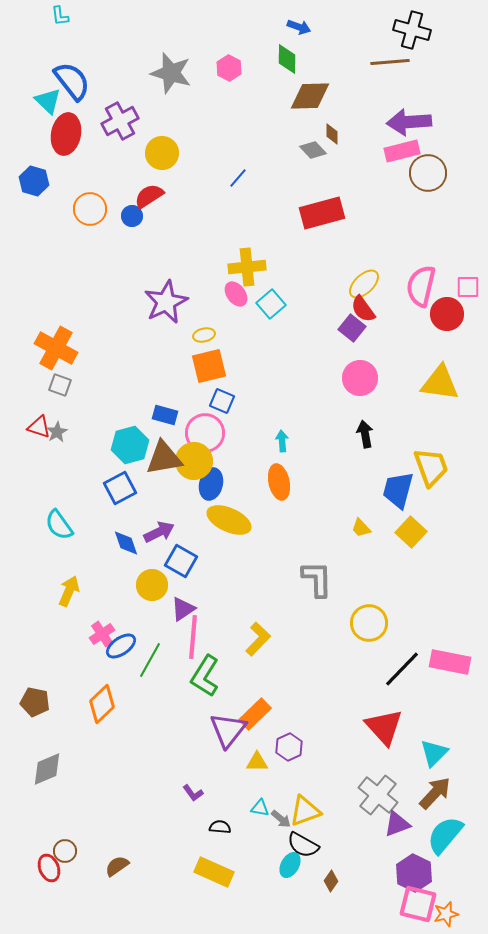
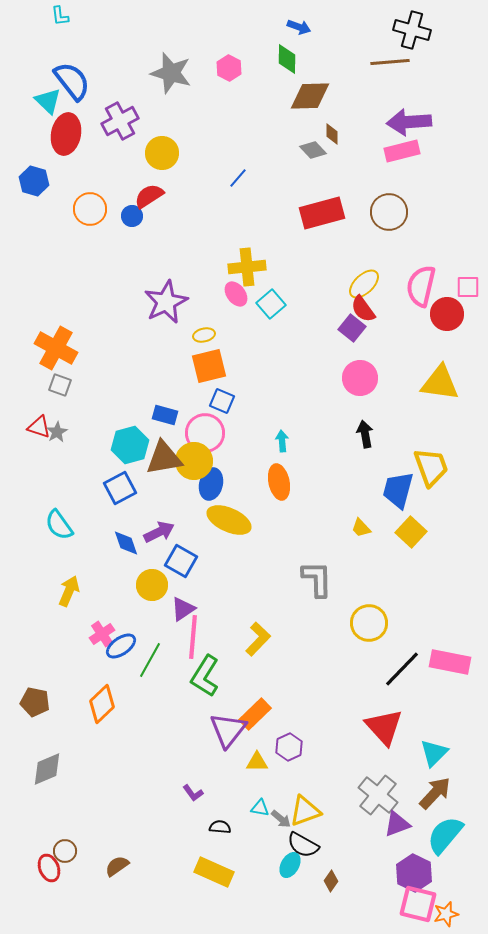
brown circle at (428, 173): moved 39 px left, 39 px down
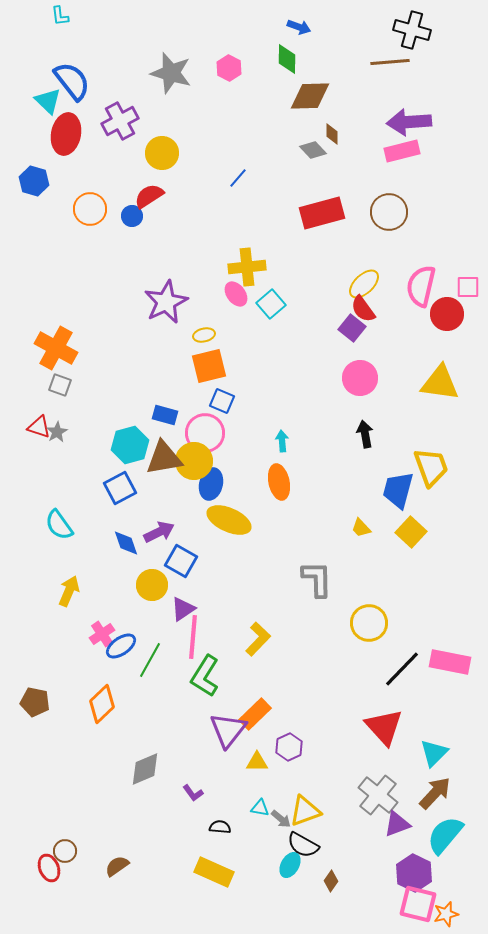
gray diamond at (47, 769): moved 98 px right
